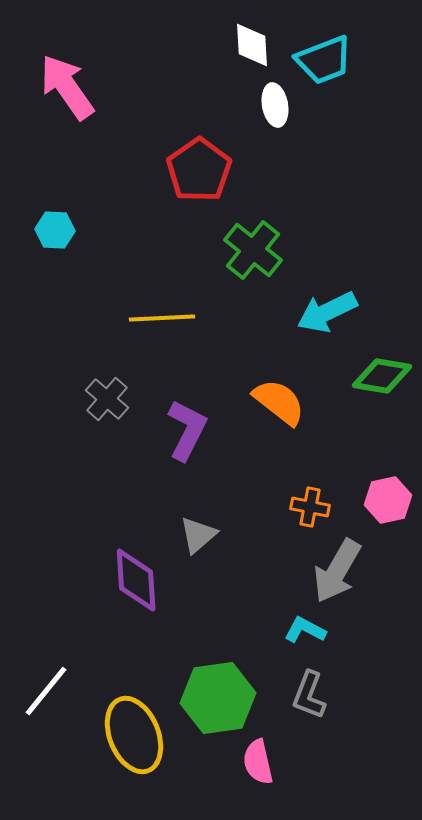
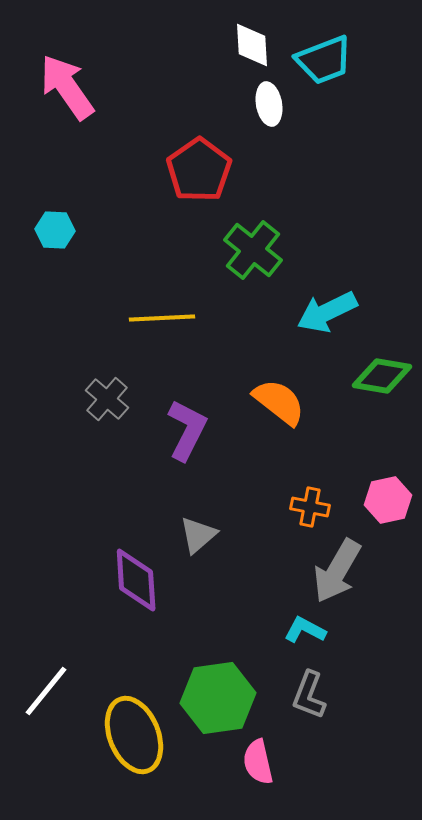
white ellipse: moved 6 px left, 1 px up
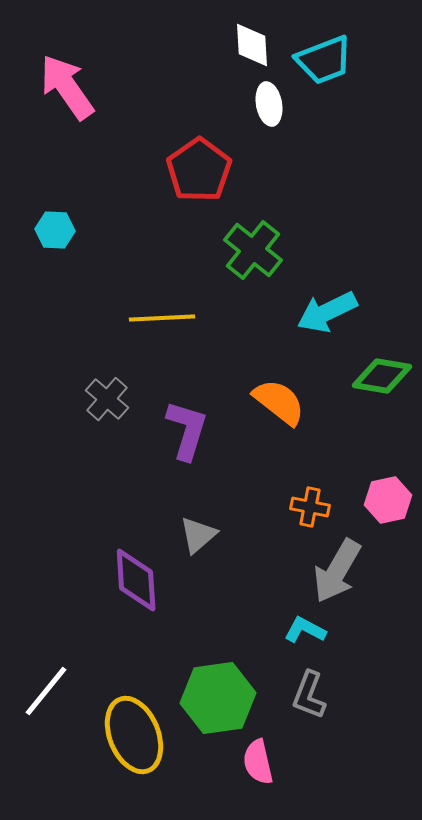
purple L-shape: rotated 10 degrees counterclockwise
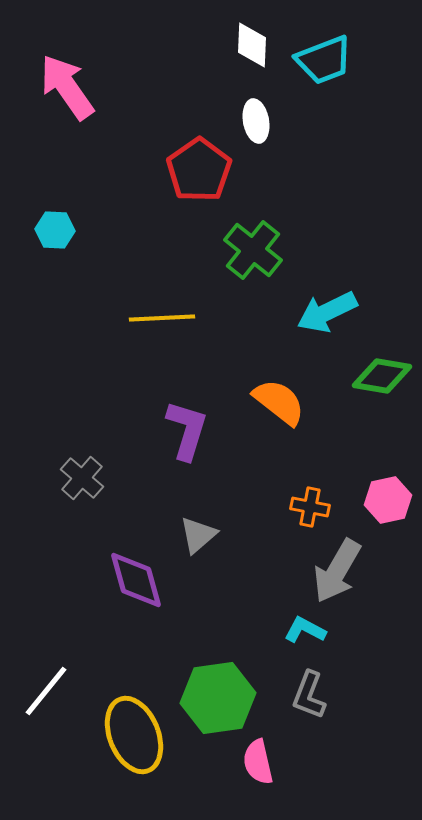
white diamond: rotated 6 degrees clockwise
white ellipse: moved 13 px left, 17 px down
gray cross: moved 25 px left, 79 px down
purple diamond: rotated 12 degrees counterclockwise
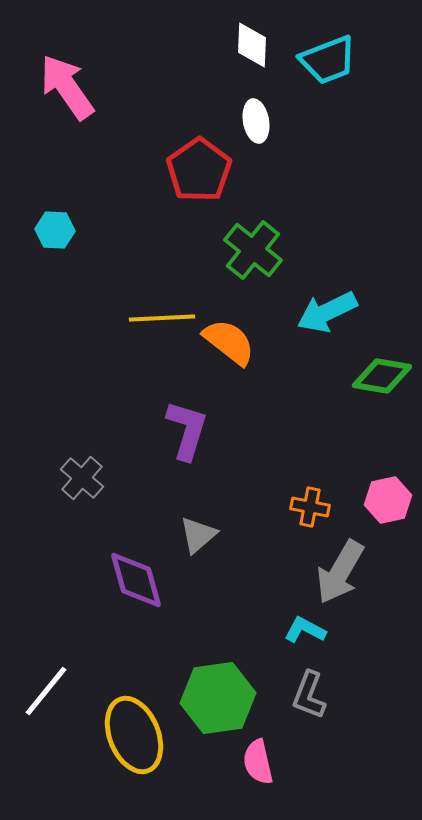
cyan trapezoid: moved 4 px right
orange semicircle: moved 50 px left, 60 px up
gray arrow: moved 3 px right, 1 px down
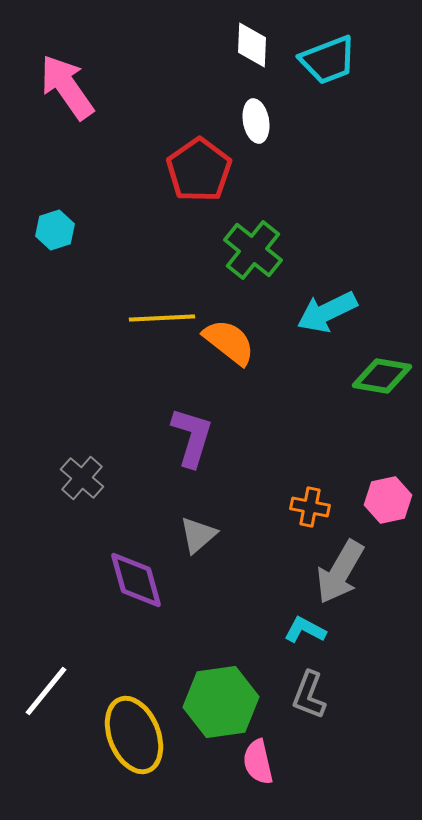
cyan hexagon: rotated 21 degrees counterclockwise
purple L-shape: moved 5 px right, 7 px down
green hexagon: moved 3 px right, 4 px down
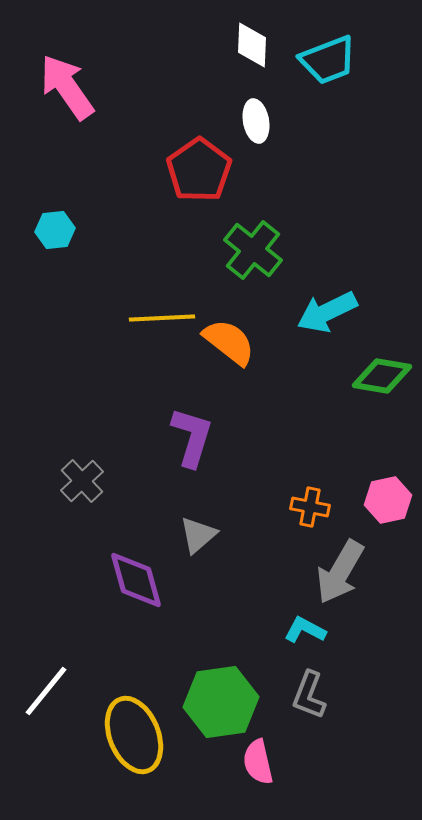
cyan hexagon: rotated 12 degrees clockwise
gray cross: moved 3 px down; rotated 6 degrees clockwise
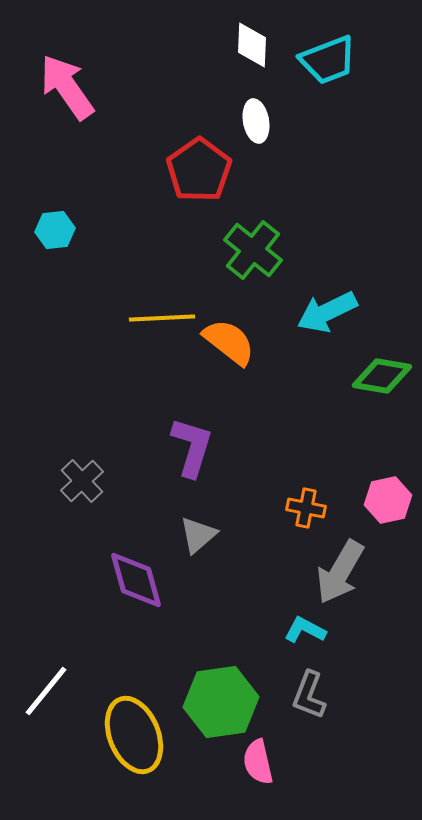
purple L-shape: moved 10 px down
orange cross: moved 4 px left, 1 px down
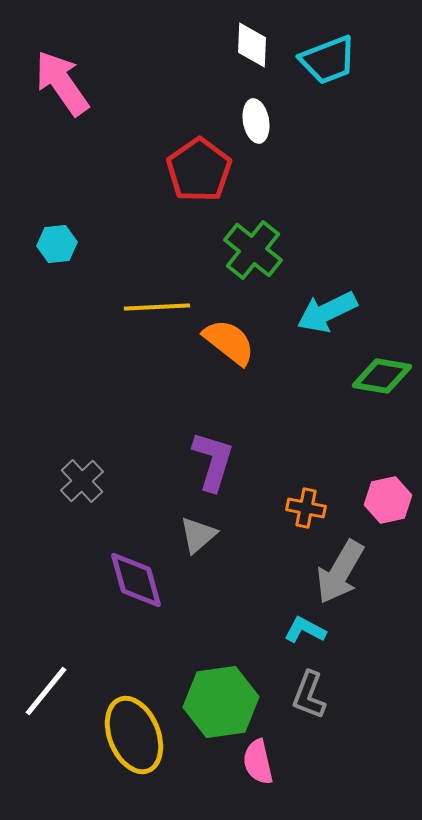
pink arrow: moved 5 px left, 4 px up
cyan hexagon: moved 2 px right, 14 px down
yellow line: moved 5 px left, 11 px up
purple L-shape: moved 21 px right, 14 px down
